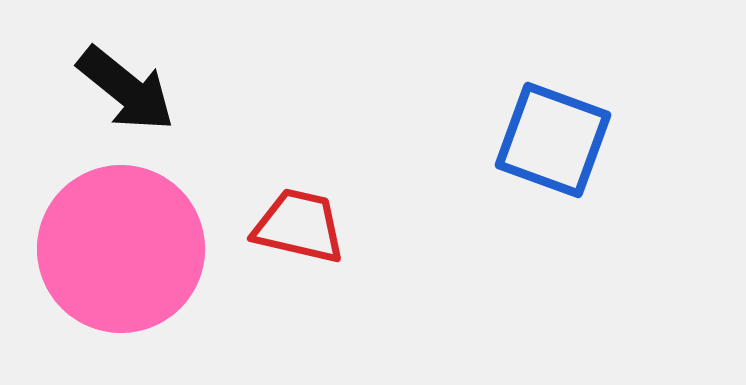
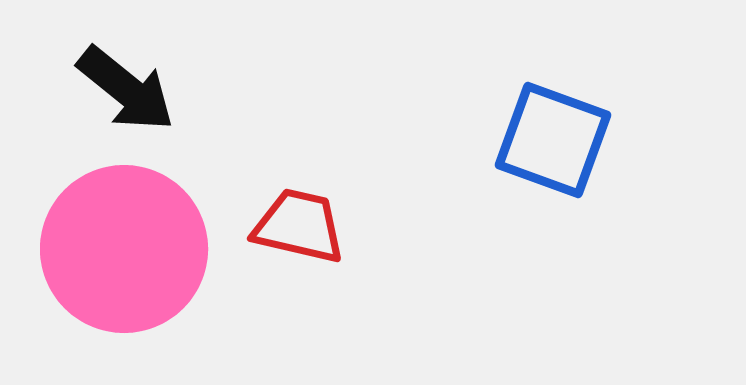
pink circle: moved 3 px right
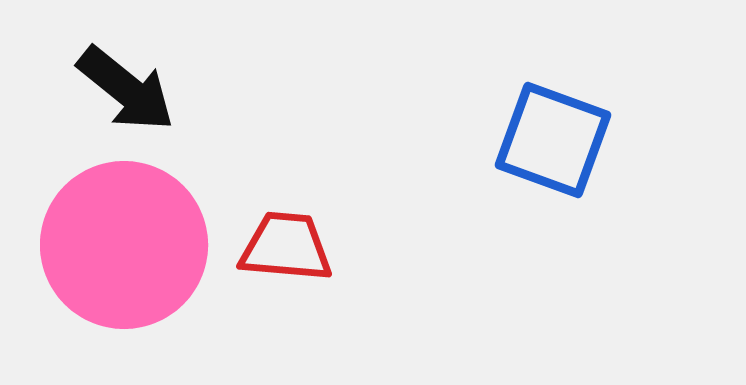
red trapezoid: moved 13 px left, 21 px down; rotated 8 degrees counterclockwise
pink circle: moved 4 px up
